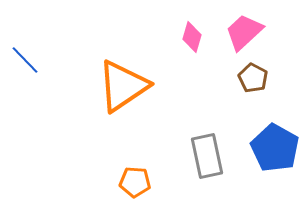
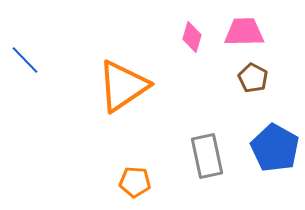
pink trapezoid: rotated 42 degrees clockwise
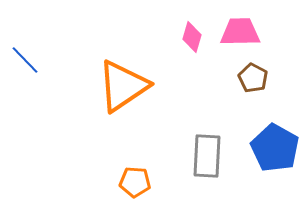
pink trapezoid: moved 4 px left
gray rectangle: rotated 15 degrees clockwise
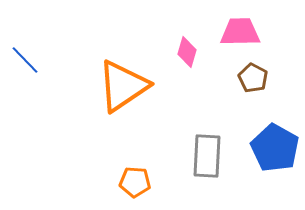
pink diamond: moved 5 px left, 15 px down
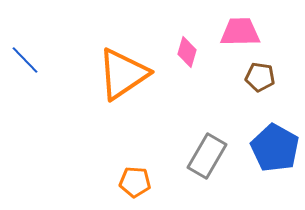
brown pentagon: moved 7 px right, 1 px up; rotated 20 degrees counterclockwise
orange triangle: moved 12 px up
gray rectangle: rotated 27 degrees clockwise
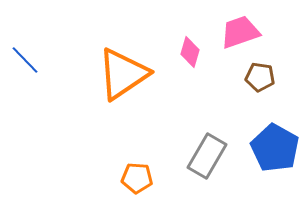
pink trapezoid: rotated 18 degrees counterclockwise
pink diamond: moved 3 px right
orange pentagon: moved 2 px right, 4 px up
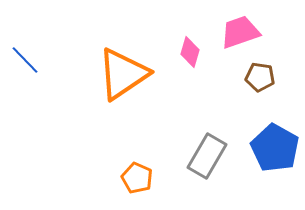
orange pentagon: rotated 20 degrees clockwise
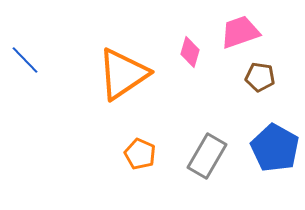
orange pentagon: moved 3 px right, 24 px up
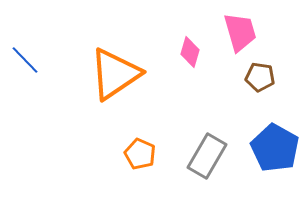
pink trapezoid: rotated 93 degrees clockwise
orange triangle: moved 8 px left
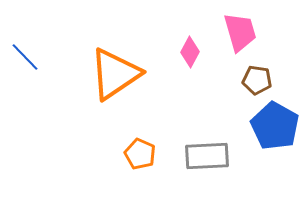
pink diamond: rotated 12 degrees clockwise
blue line: moved 3 px up
brown pentagon: moved 3 px left, 3 px down
blue pentagon: moved 22 px up
gray rectangle: rotated 57 degrees clockwise
